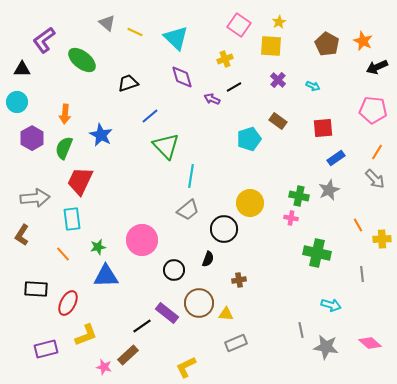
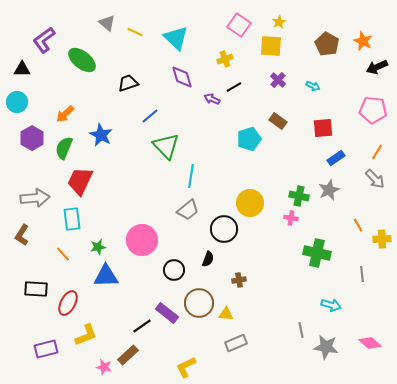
orange arrow at (65, 114): rotated 42 degrees clockwise
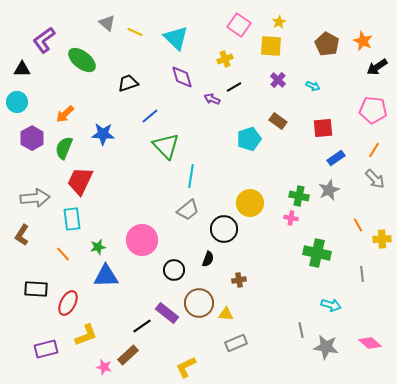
black arrow at (377, 67): rotated 10 degrees counterclockwise
blue star at (101, 135): moved 2 px right, 1 px up; rotated 25 degrees counterclockwise
orange line at (377, 152): moved 3 px left, 2 px up
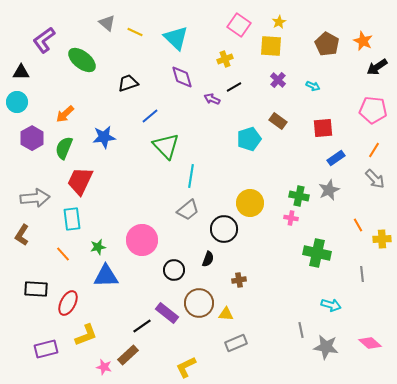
black triangle at (22, 69): moved 1 px left, 3 px down
blue star at (103, 134): moved 1 px right, 3 px down; rotated 10 degrees counterclockwise
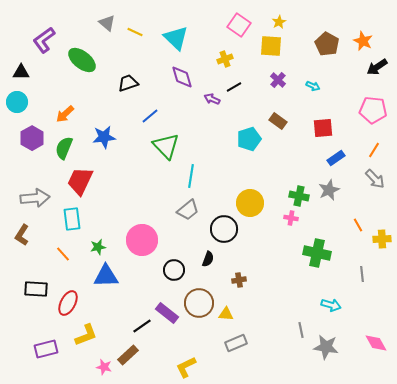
pink diamond at (370, 343): moved 6 px right; rotated 20 degrees clockwise
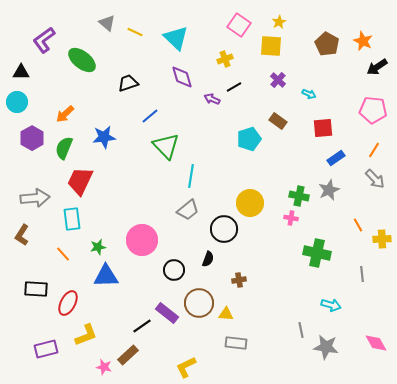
cyan arrow at (313, 86): moved 4 px left, 8 px down
gray rectangle at (236, 343): rotated 30 degrees clockwise
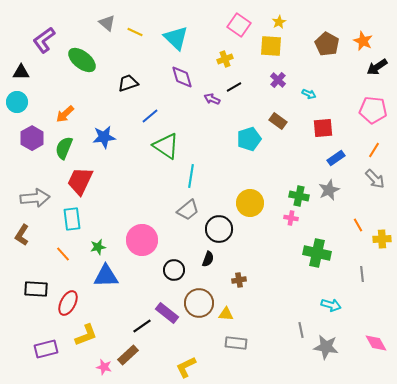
green triangle at (166, 146): rotated 12 degrees counterclockwise
black circle at (224, 229): moved 5 px left
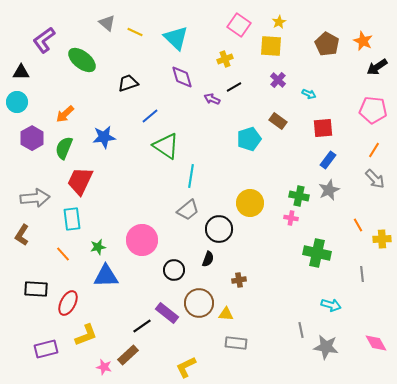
blue rectangle at (336, 158): moved 8 px left, 2 px down; rotated 18 degrees counterclockwise
